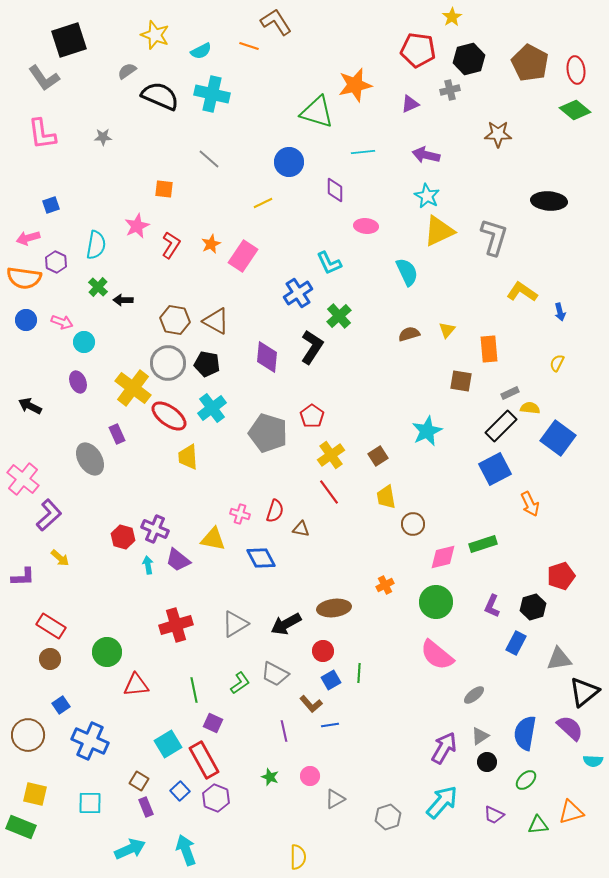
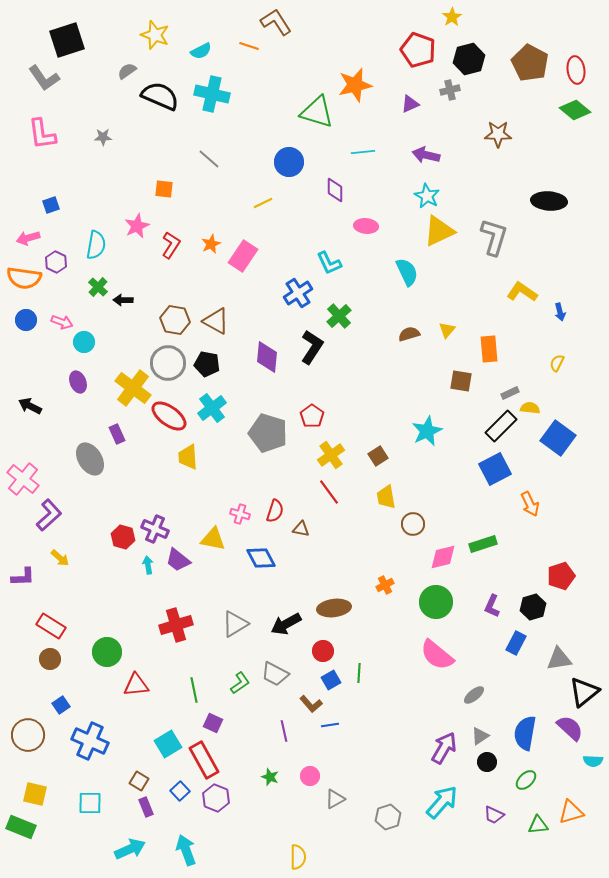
black square at (69, 40): moved 2 px left
red pentagon at (418, 50): rotated 12 degrees clockwise
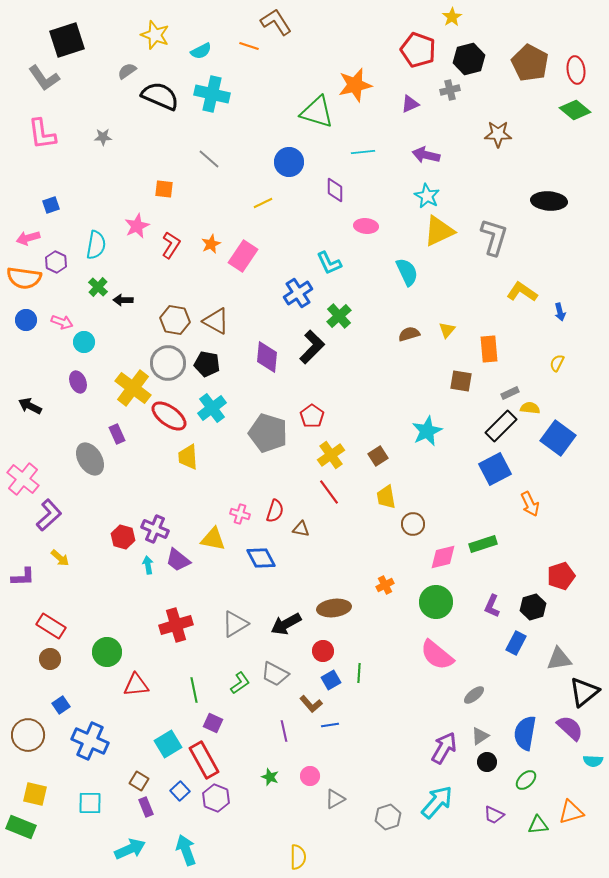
black L-shape at (312, 347): rotated 12 degrees clockwise
cyan arrow at (442, 802): moved 5 px left
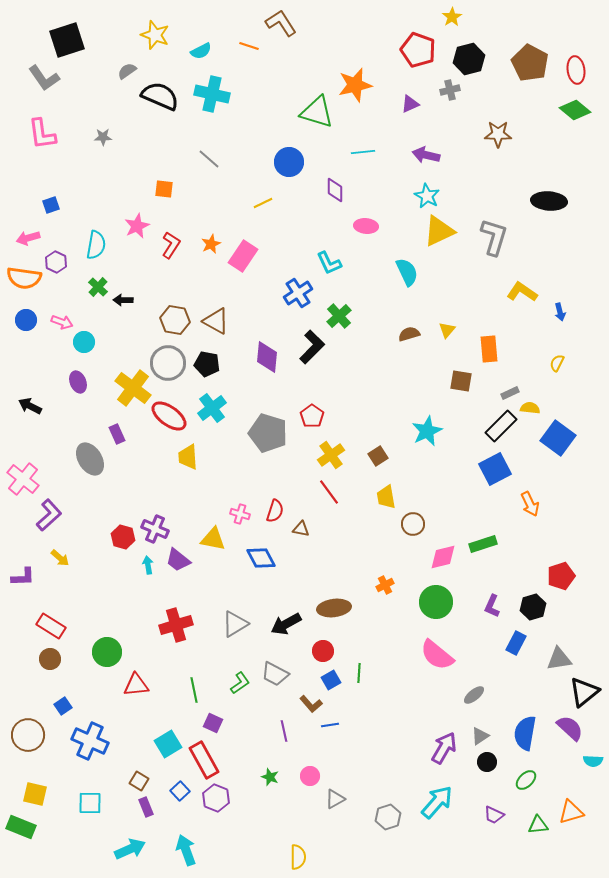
brown L-shape at (276, 22): moved 5 px right, 1 px down
blue square at (61, 705): moved 2 px right, 1 px down
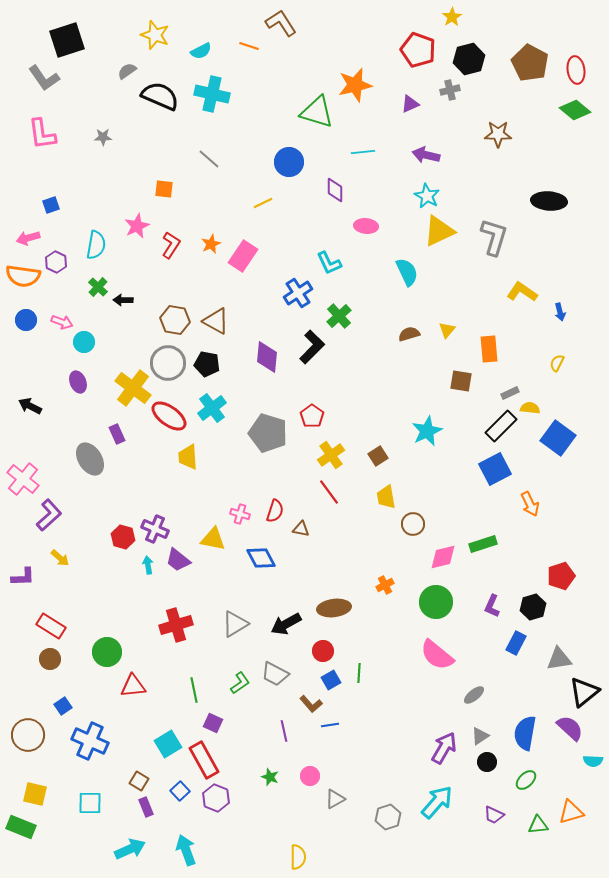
orange semicircle at (24, 278): moved 1 px left, 2 px up
red triangle at (136, 685): moved 3 px left, 1 px down
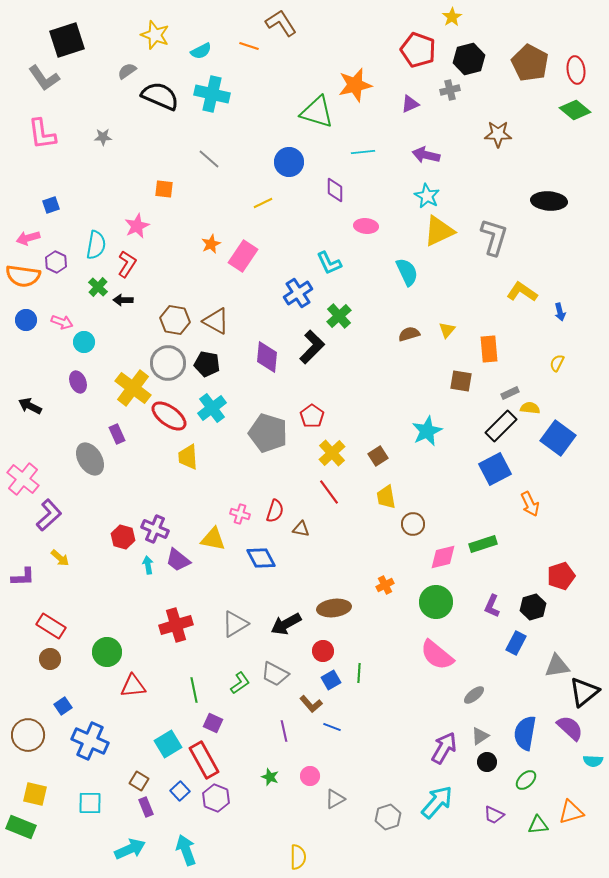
red L-shape at (171, 245): moved 44 px left, 19 px down
yellow cross at (331, 455): moved 1 px right, 2 px up; rotated 8 degrees counterclockwise
gray triangle at (559, 659): moved 2 px left, 7 px down
blue line at (330, 725): moved 2 px right, 2 px down; rotated 30 degrees clockwise
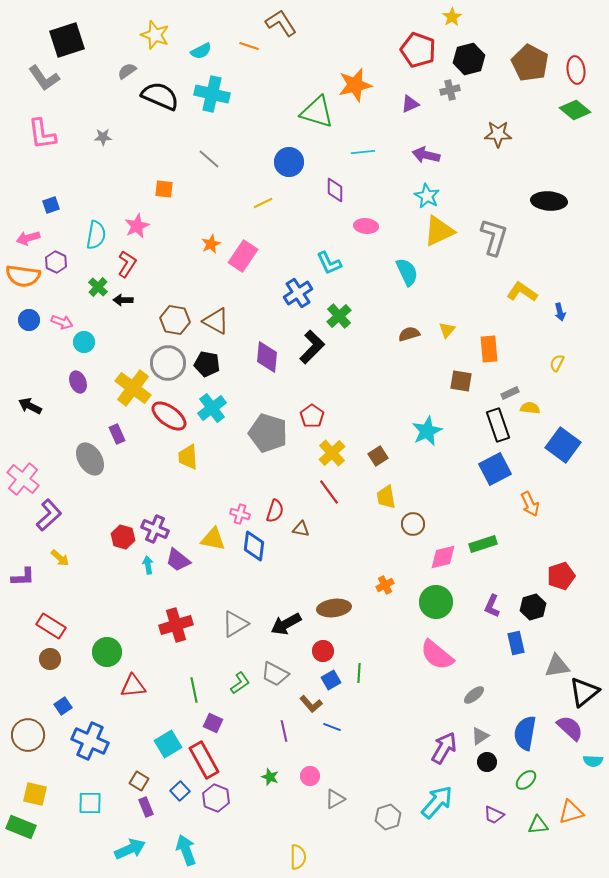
cyan semicircle at (96, 245): moved 10 px up
blue circle at (26, 320): moved 3 px right
black rectangle at (501, 426): moved 3 px left, 1 px up; rotated 64 degrees counterclockwise
blue square at (558, 438): moved 5 px right, 7 px down
blue diamond at (261, 558): moved 7 px left, 12 px up; rotated 36 degrees clockwise
blue rectangle at (516, 643): rotated 40 degrees counterclockwise
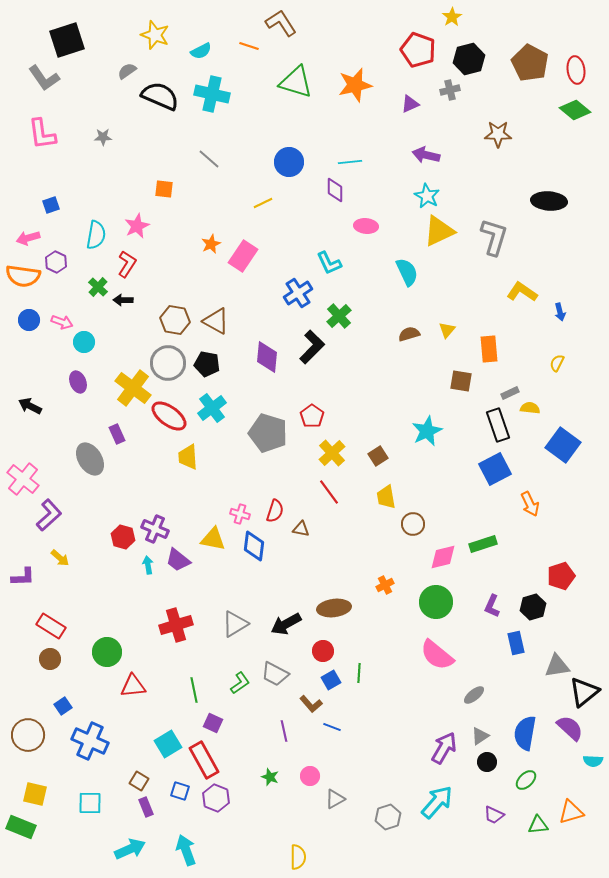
green triangle at (317, 112): moved 21 px left, 30 px up
cyan line at (363, 152): moved 13 px left, 10 px down
blue square at (180, 791): rotated 30 degrees counterclockwise
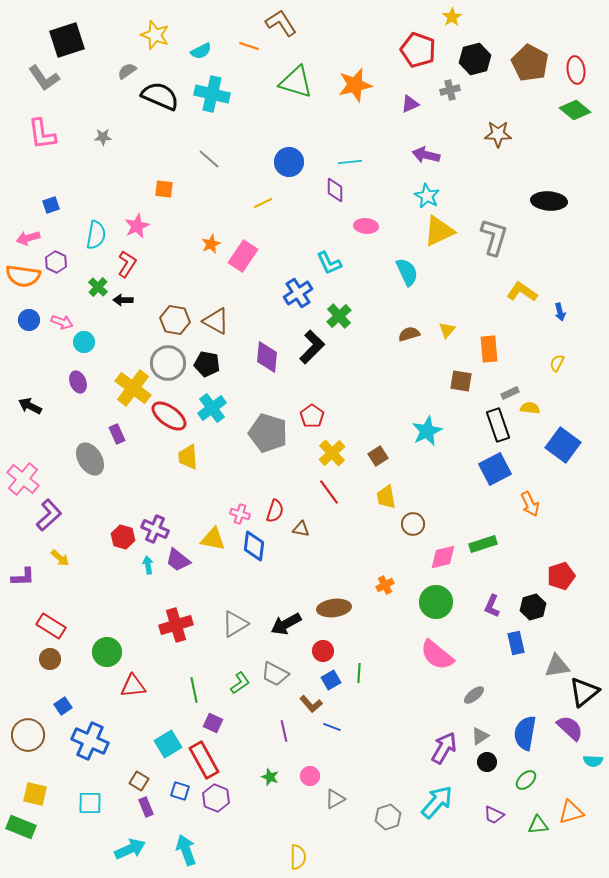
black hexagon at (469, 59): moved 6 px right
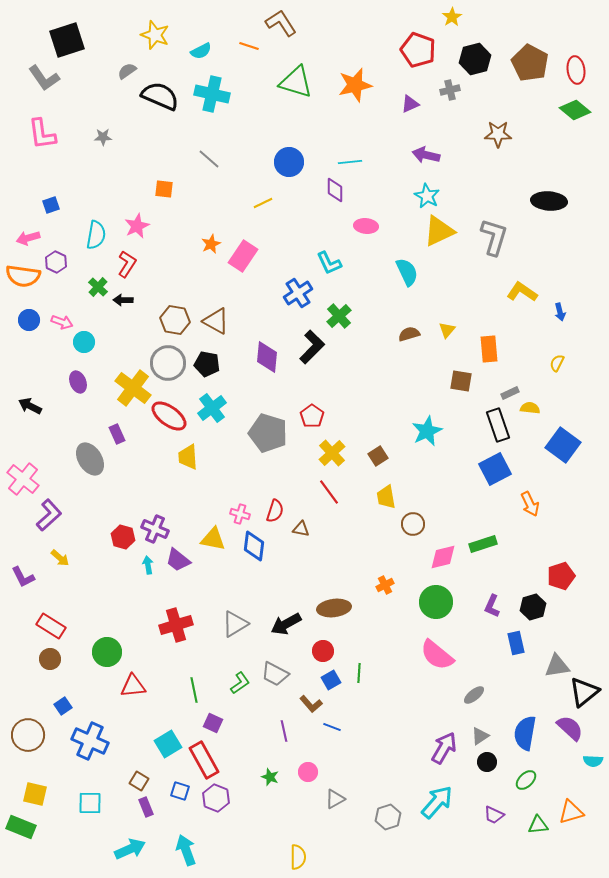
purple L-shape at (23, 577): rotated 65 degrees clockwise
pink circle at (310, 776): moved 2 px left, 4 px up
